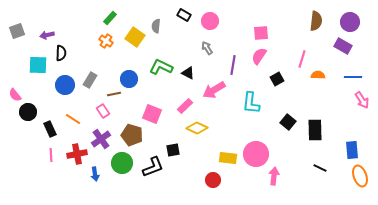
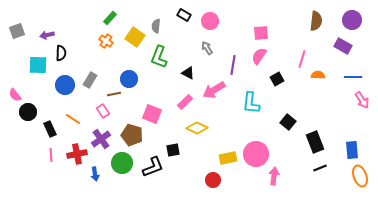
purple circle at (350, 22): moved 2 px right, 2 px up
green L-shape at (161, 67): moved 2 px left, 10 px up; rotated 95 degrees counterclockwise
pink rectangle at (185, 106): moved 4 px up
black rectangle at (315, 130): moved 12 px down; rotated 20 degrees counterclockwise
yellow rectangle at (228, 158): rotated 18 degrees counterclockwise
black line at (320, 168): rotated 48 degrees counterclockwise
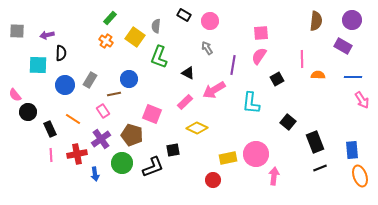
gray square at (17, 31): rotated 21 degrees clockwise
pink line at (302, 59): rotated 18 degrees counterclockwise
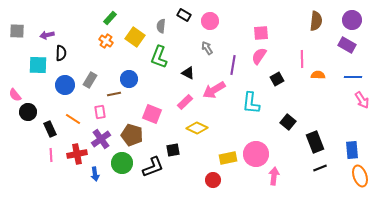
gray semicircle at (156, 26): moved 5 px right
purple rectangle at (343, 46): moved 4 px right, 1 px up
pink rectangle at (103, 111): moved 3 px left, 1 px down; rotated 24 degrees clockwise
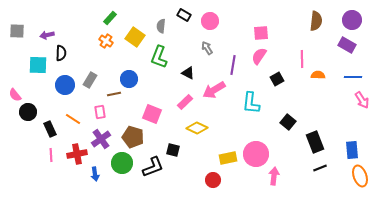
brown pentagon at (132, 135): moved 1 px right, 2 px down
black square at (173, 150): rotated 24 degrees clockwise
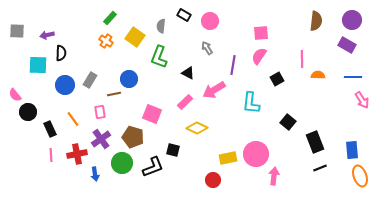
orange line at (73, 119): rotated 21 degrees clockwise
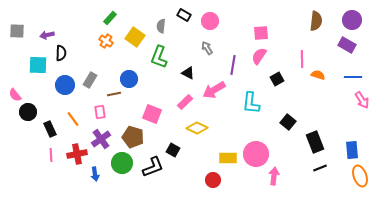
orange semicircle at (318, 75): rotated 16 degrees clockwise
black square at (173, 150): rotated 16 degrees clockwise
yellow rectangle at (228, 158): rotated 12 degrees clockwise
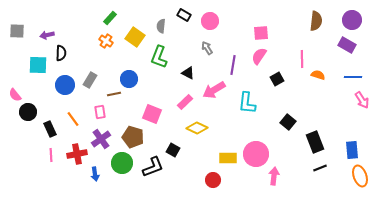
cyan L-shape at (251, 103): moved 4 px left
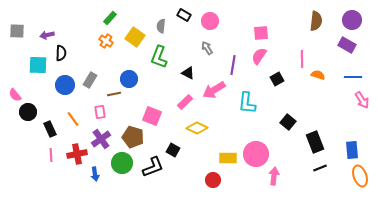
pink square at (152, 114): moved 2 px down
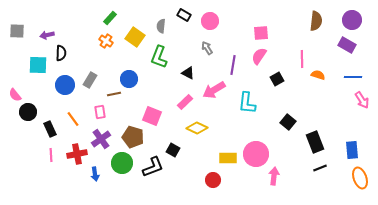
orange ellipse at (360, 176): moved 2 px down
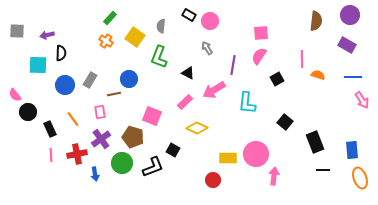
black rectangle at (184, 15): moved 5 px right
purple circle at (352, 20): moved 2 px left, 5 px up
black square at (288, 122): moved 3 px left
black line at (320, 168): moved 3 px right, 2 px down; rotated 24 degrees clockwise
